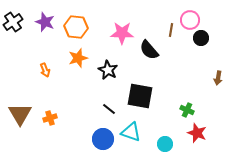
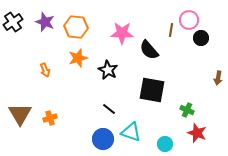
pink circle: moved 1 px left
black square: moved 12 px right, 6 px up
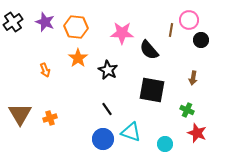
black circle: moved 2 px down
orange star: rotated 18 degrees counterclockwise
brown arrow: moved 25 px left
black line: moved 2 px left; rotated 16 degrees clockwise
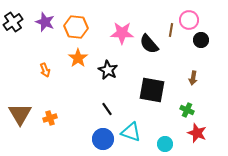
black semicircle: moved 6 px up
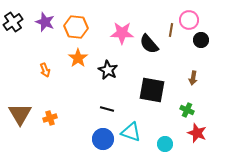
black line: rotated 40 degrees counterclockwise
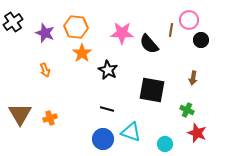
purple star: moved 11 px down
orange star: moved 4 px right, 5 px up
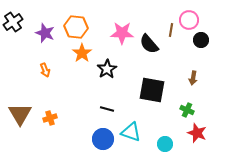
black star: moved 1 px left, 1 px up; rotated 12 degrees clockwise
